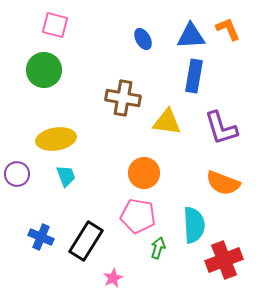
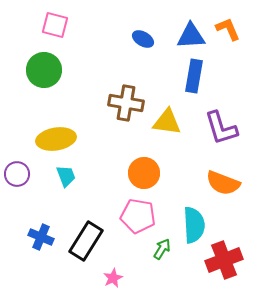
blue ellipse: rotated 30 degrees counterclockwise
brown cross: moved 3 px right, 5 px down
green arrow: moved 4 px right, 1 px down; rotated 15 degrees clockwise
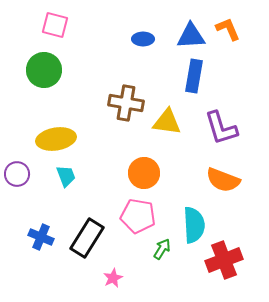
blue ellipse: rotated 30 degrees counterclockwise
orange semicircle: moved 3 px up
black rectangle: moved 1 px right, 3 px up
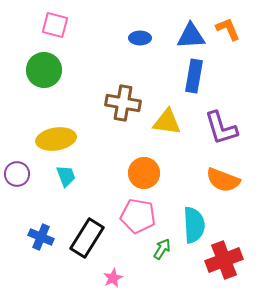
blue ellipse: moved 3 px left, 1 px up
brown cross: moved 3 px left
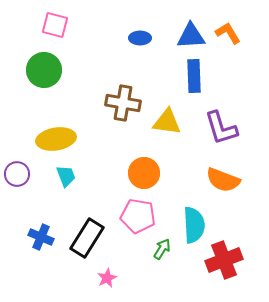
orange L-shape: moved 4 px down; rotated 8 degrees counterclockwise
blue rectangle: rotated 12 degrees counterclockwise
pink star: moved 6 px left
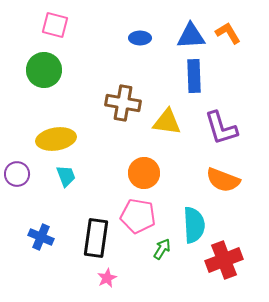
black rectangle: moved 9 px right; rotated 24 degrees counterclockwise
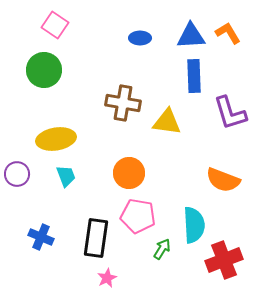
pink square: rotated 20 degrees clockwise
purple L-shape: moved 9 px right, 15 px up
orange circle: moved 15 px left
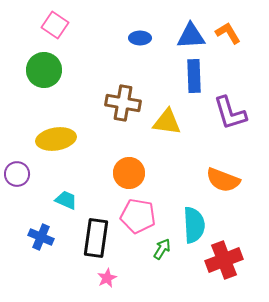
cyan trapezoid: moved 24 px down; rotated 45 degrees counterclockwise
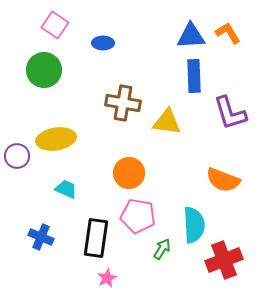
blue ellipse: moved 37 px left, 5 px down
purple circle: moved 18 px up
cyan trapezoid: moved 11 px up
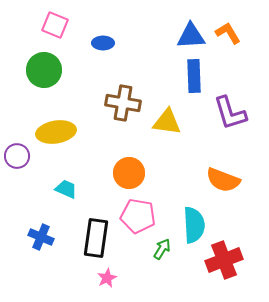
pink square: rotated 12 degrees counterclockwise
yellow ellipse: moved 7 px up
